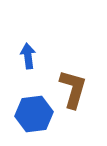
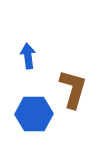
blue hexagon: rotated 6 degrees clockwise
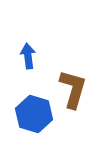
blue hexagon: rotated 18 degrees clockwise
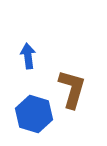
brown L-shape: moved 1 px left
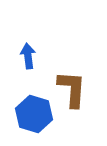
brown L-shape: rotated 12 degrees counterclockwise
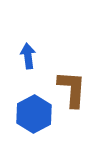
blue hexagon: rotated 15 degrees clockwise
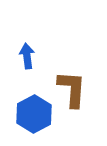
blue arrow: moved 1 px left
